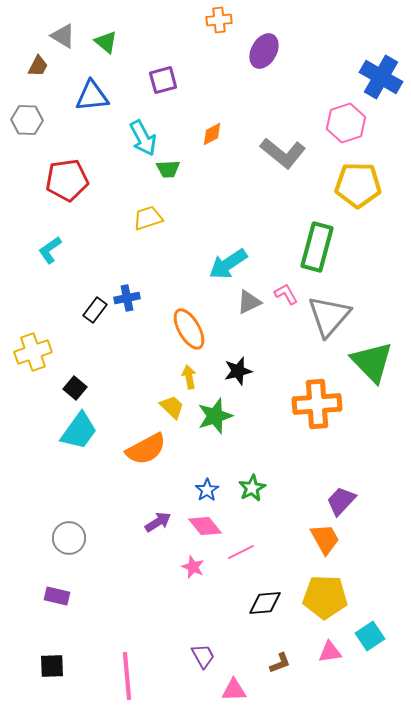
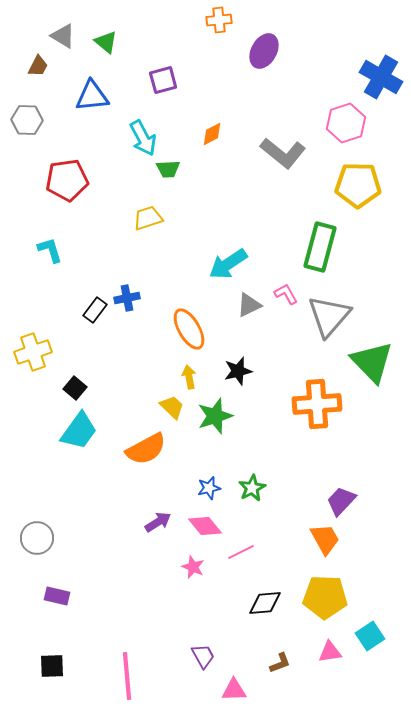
green rectangle at (317, 247): moved 3 px right
cyan L-shape at (50, 250): rotated 108 degrees clockwise
gray triangle at (249, 302): moved 3 px down
blue star at (207, 490): moved 2 px right, 2 px up; rotated 20 degrees clockwise
gray circle at (69, 538): moved 32 px left
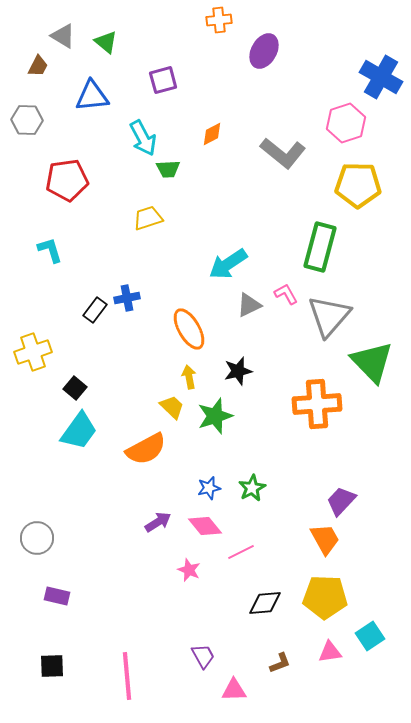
pink star at (193, 567): moved 4 px left, 3 px down
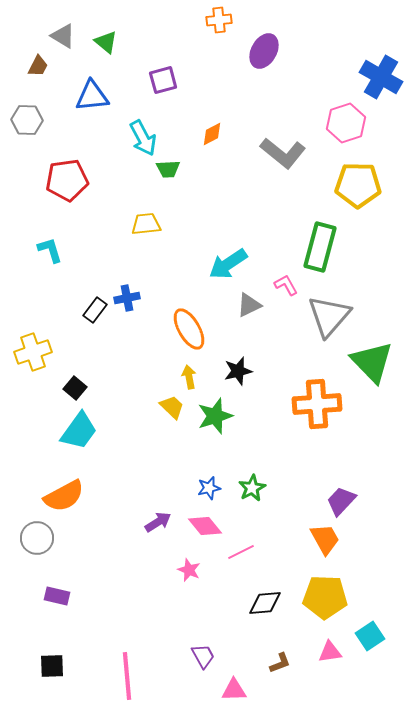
yellow trapezoid at (148, 218): moved 2 px left, 6 px down; rotated 12 degrees clockwise
pink L-shape at (286, 294): moved 9 px up
orange semicircle at (146, 449): moved 82 px left, 47 px down
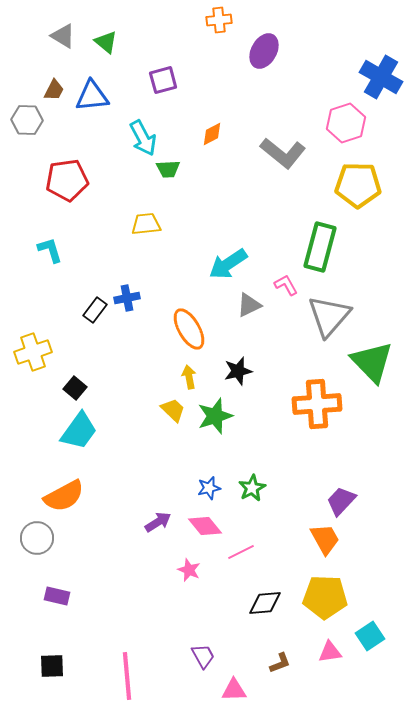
brown trapezoid at (38, 66): moved 16 px right, 24 px down
yellow trapezoid at (172, 407): moved 1 px right, 3 px down
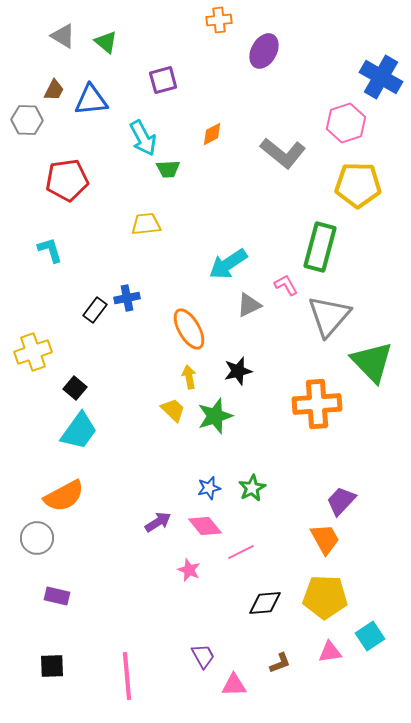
blue triangle at (92, 96): moved 1 px left, 4 px down
pink triangle at (234, 690): moved 5 px up
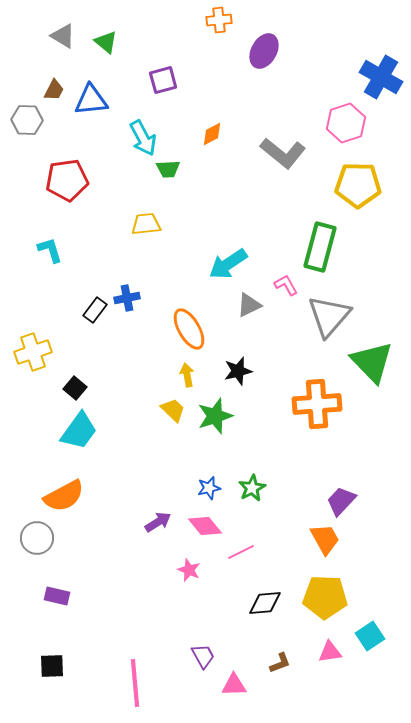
yellow arrow at (189, 377): moved 2 px left, 2 px up
pink line at (127, 676): moved 8 px right, 7 px down
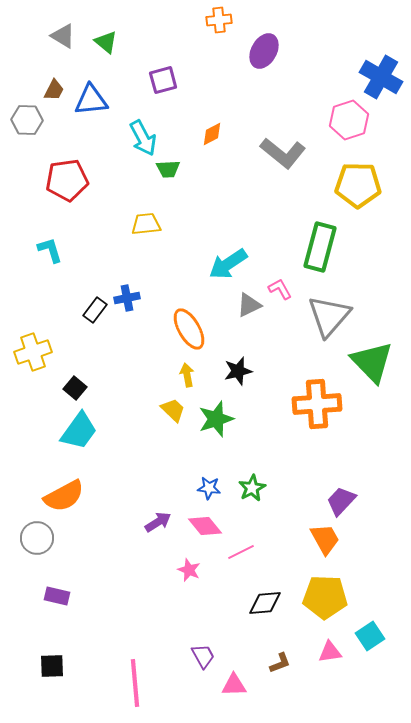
pink hexagon at (346, 123): moved 3 px right, 3 px up
pink L-shape at (286, 285): moved 6 px left, 4 px down
green star at (215, 416): moved 1 px right, 3 px down
blue star at (209, 488): rotated 20 degrees clockwise
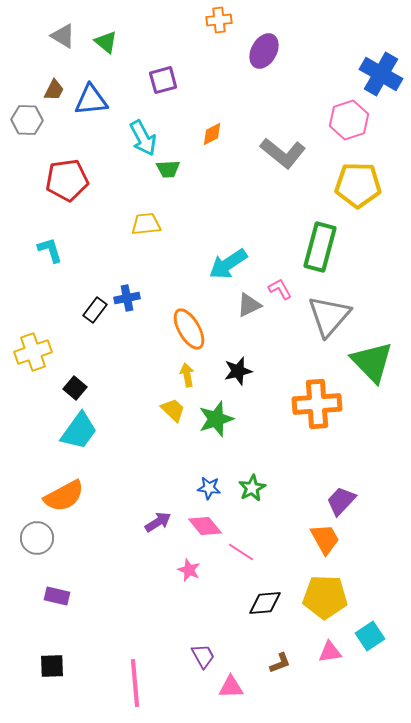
blue cross at (381, 77): moved 3 px up
pink line at (241, 552): rotated 60 degrees clockwise
pink triangle at (234, 685): moved 3 px left, 2 px down
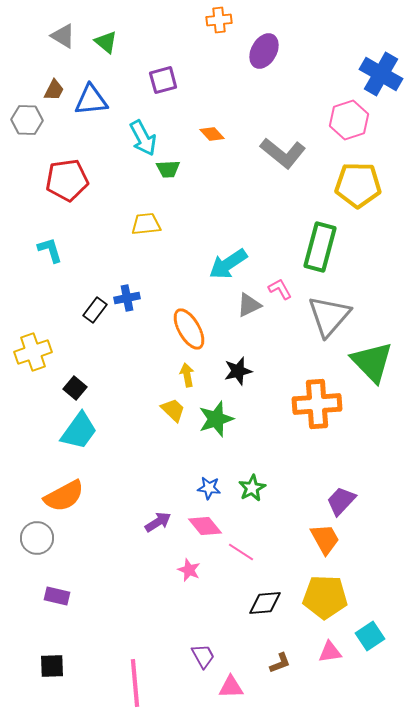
orange diamond at (212, 134): rotated 75 degrees clockwise
